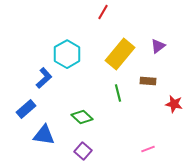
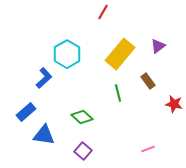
brown rectangle: rotated 49 degrees clockwise
blue rectangle: moved 3 px down
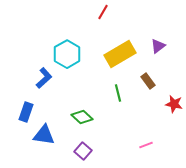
yellow rectangle: rotated 20 degrees clockwise
blue rectangle: rotated 30 degrees counterclockwise
pink line: moved 2 px left, 4 px up
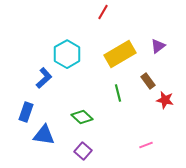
red star: moved 9 px left, 4 px up
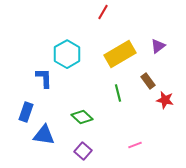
blue L-shape: rotated 50 degrees counterclockwise
pink line: moved 11 px left
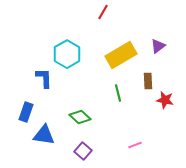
yellow rectangle: moved 1 px right, 1 px down
brown rectangle: rotated 35 degrees clockwise
green diamond: moved 2 px left
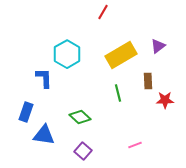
red star: rotated 12 degrees counterclockwise
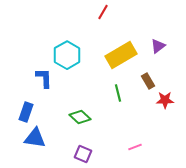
cyan hexagon: moved 1 px down
brown rectangle: rotated 28 degrees counterclockwise
blue triangle: moved 9 px left, 3 px down
pink line: moved 2 px down
purple square: moved 3 px down; rotated 18 degrees counterclockwise
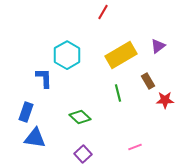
purple square: rotated 24 degrees clockwise
